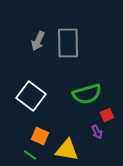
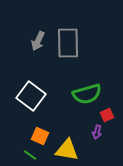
purple arrow: rotated 40 degrees clockwise
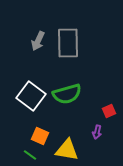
green semicircle: moved 20 px left
red square: moved 2 px right, 4 px up
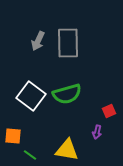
orange square: moved 27 px left; rotated 18 degrees counterclockwise
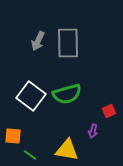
purple arrow: moved 4 px left, 1 px up
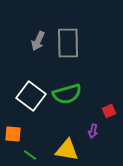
orange square: moved 2 px up
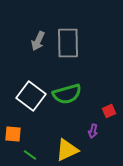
yellow triangle: rotated 35 degrees counterclockwise
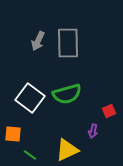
white square: moved 1 px left, 2 px down
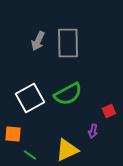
green semicircle: moved 1 px right; rotated 12 degrees counterclockwise
white square: rotated 24 degrees clockwise
